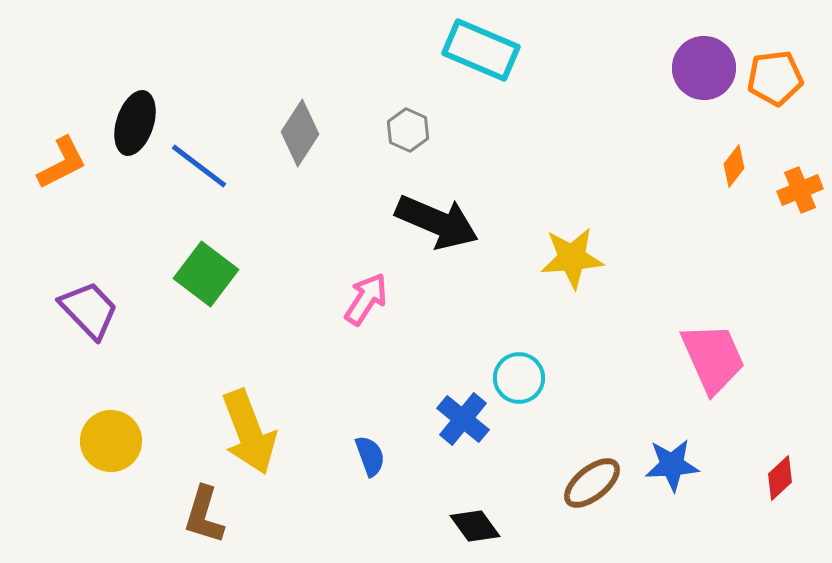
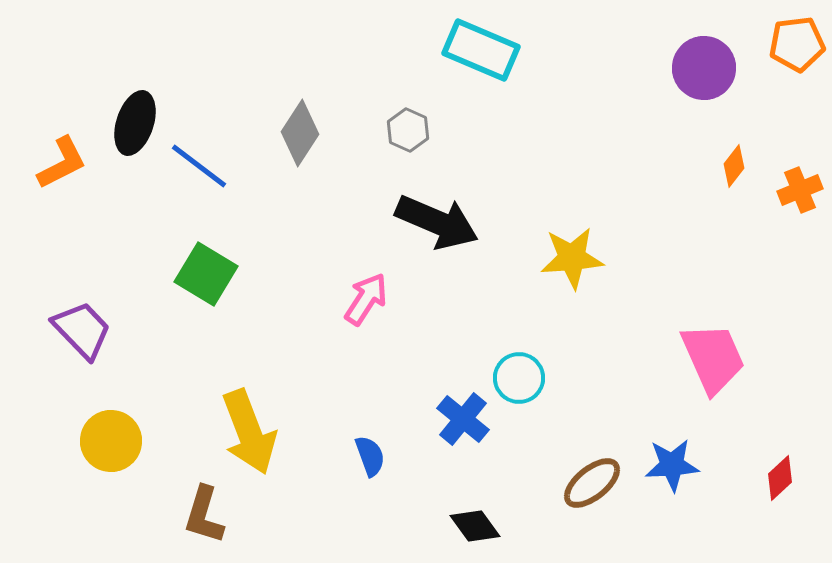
orange pentagon: moved 22 px right, 34 px up
green square: rotated 6 degrees counterclockwise
purple trapezoid: moved 7 px left, 20 px down
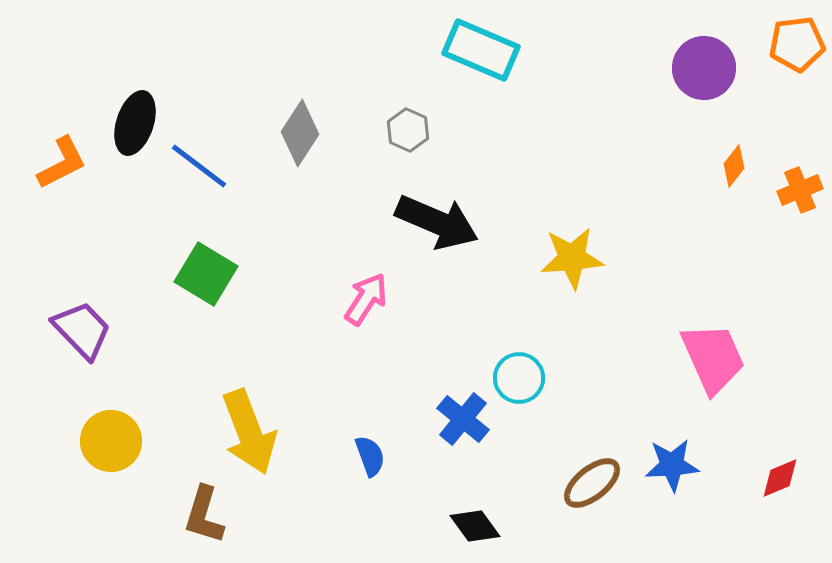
red diamond: rotated 21 degrees clockwise
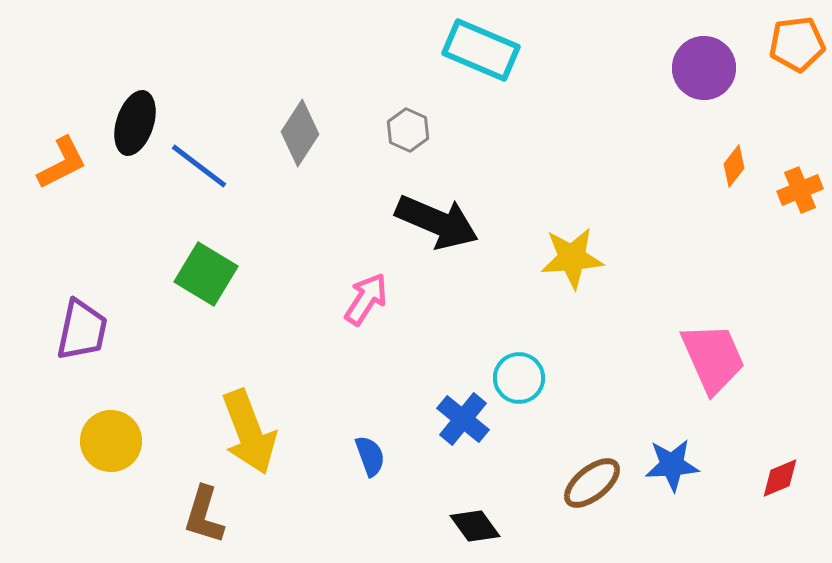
purple trapezoid: rotated 56 degrees clockwise
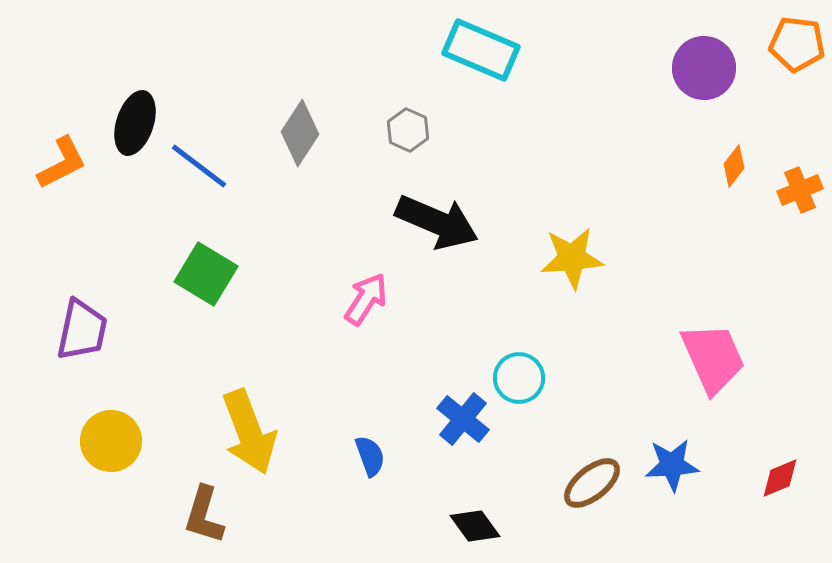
orange pentagon: rotated 14 degrees clockwise
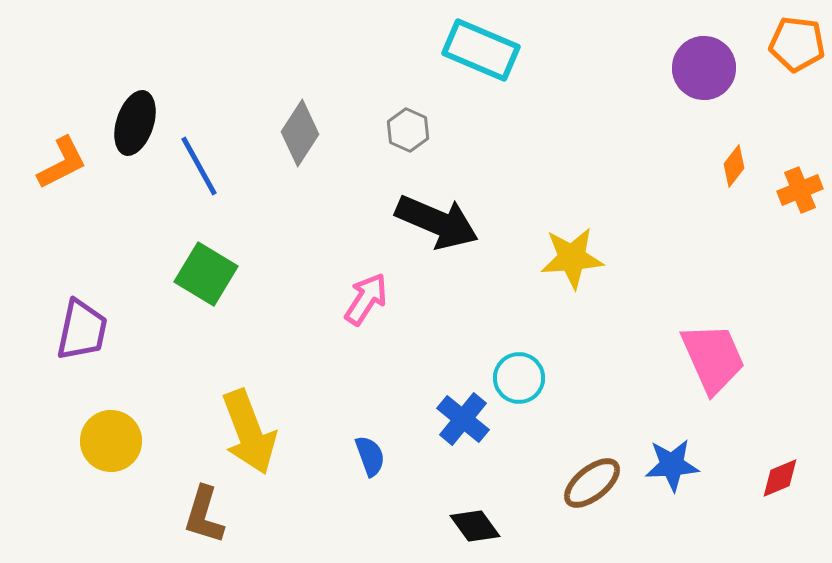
blue line: rotated 24 degrees clockwise
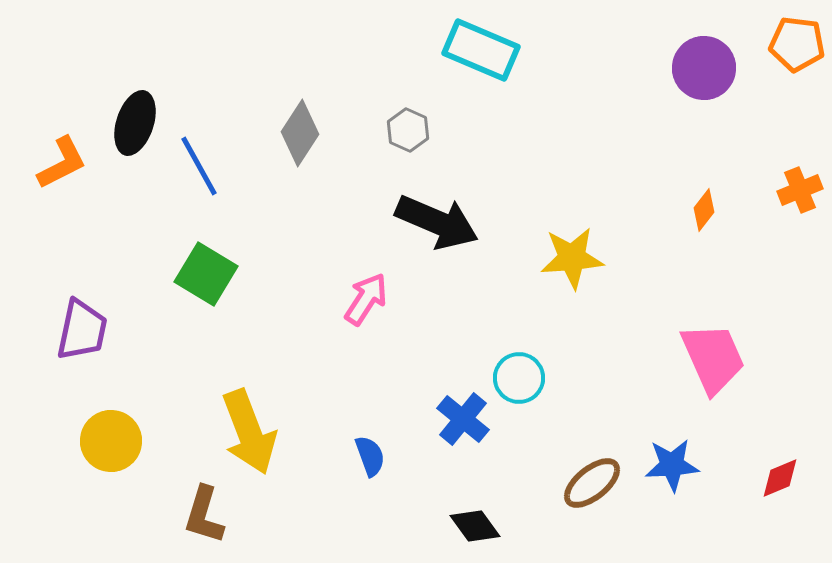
orange diamond: moved 30 px left, 44 px down
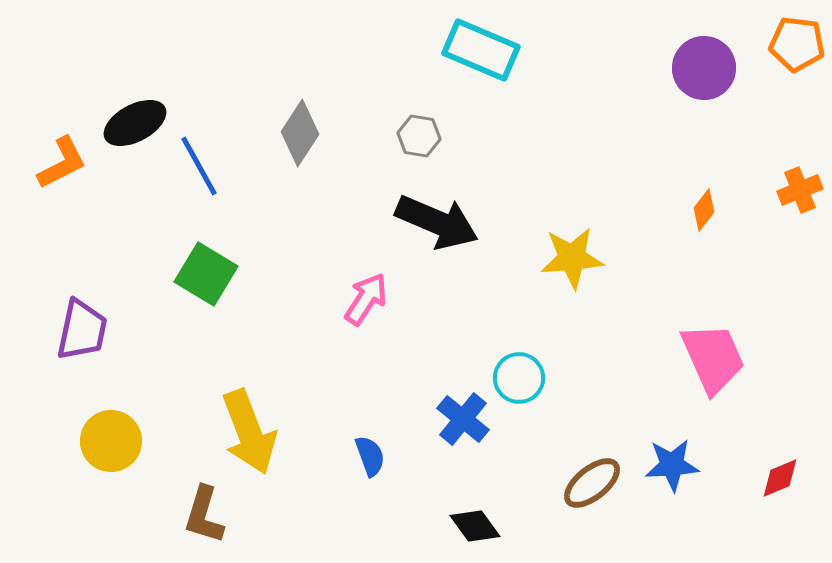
black ellipse: rotated 44 degrees clockwise
gray hexagon: moved 11 px right, 6 px down; rotated 15 degrees counterclockwise
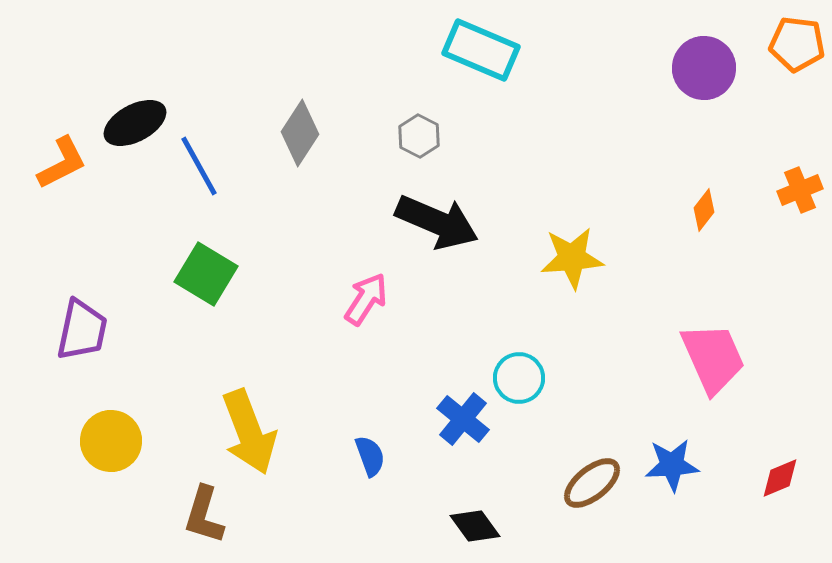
gray hexagon: rotated 18 degrees clockwise
